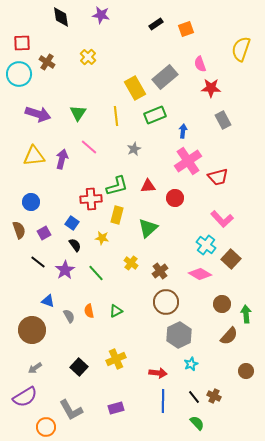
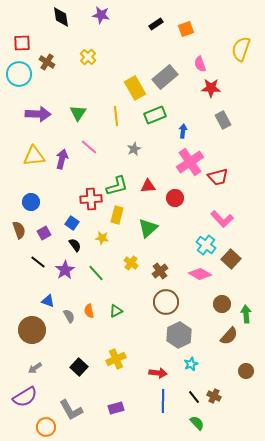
purple arrow at (38, 114): rotated 15 degrees counterclockwise
pink cross at (188, 161): moved 2 px right, 1 px down
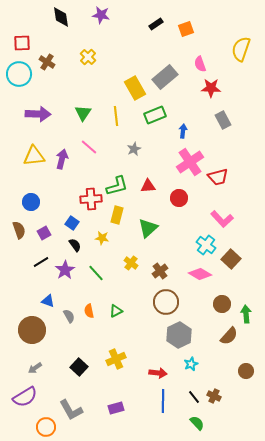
green triangle at (78, 113): moved 5 px right
red circle at (175, 198): moved 4 px right
black line at (38, 262): moved 3 px right; rotated 70 degrees counterclockwise
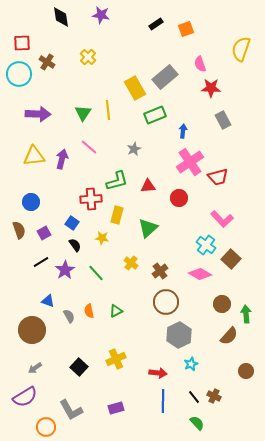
yellow line at (116, 116): moved 8 px left, 6 px up
green L-shape at (117, 186): moved 5 px up
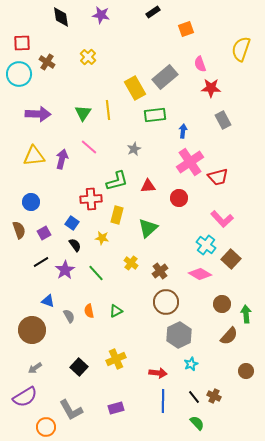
black rectangle at (156, 24): moved 3 px left, 12 px up
green rectangle at (155, 115): rotated 15 degrees clockwise
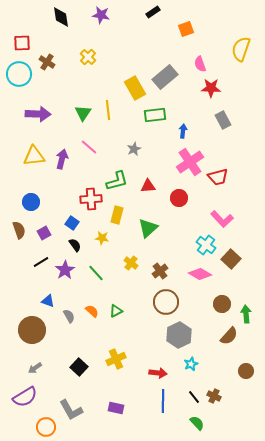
orange semicircle at (89, 311): moved 3 px right; rotated 144 degrees clockwise
purple rectangle at (116, 408): rotated 28 degrees clockwise
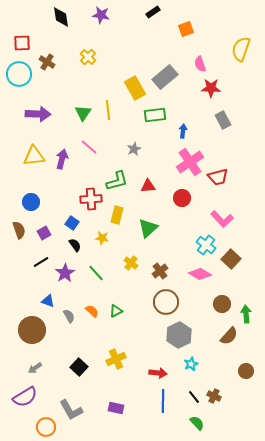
red circle at (179, 198): moved 3 px right
purple star at (65, 270): moved 3 px down
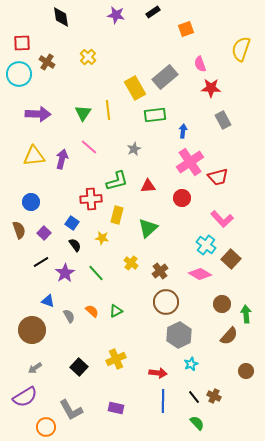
purple star at (101, 15): moved 15 px right
purple square at (44, 233): rotated 16 degrees counterclockwise
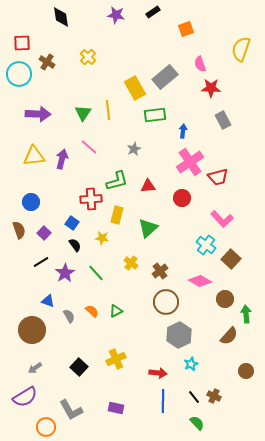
pink diamond at (200, 274): moved 7 px down
brown circle at (222, 304): moved 3 px right, 5 px up
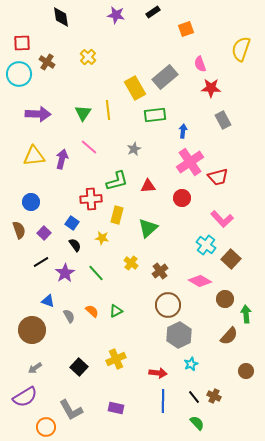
brown circle at (166, 302): moved 2 px right, 3 px down
